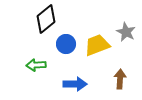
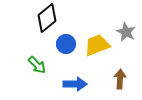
black diamond: moved 1 px right, 1 px up
green arrow: moved 1 px right; rotated 132 degrees counterclockwise
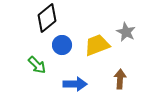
blue circle: moved 4 px left, 1 px down
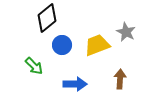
green arrow: moved 3 px left, 1 px down
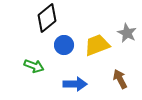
gray star: moved 1 px right, 1 px down
blue circle: moved 2 px right
green arrow: rotated 24 degrees counterclockwise
brown arrow: rotated 30 degrees counterclockwise
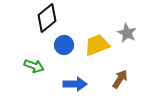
brown arrow: rotated 60 degrees clockwise
